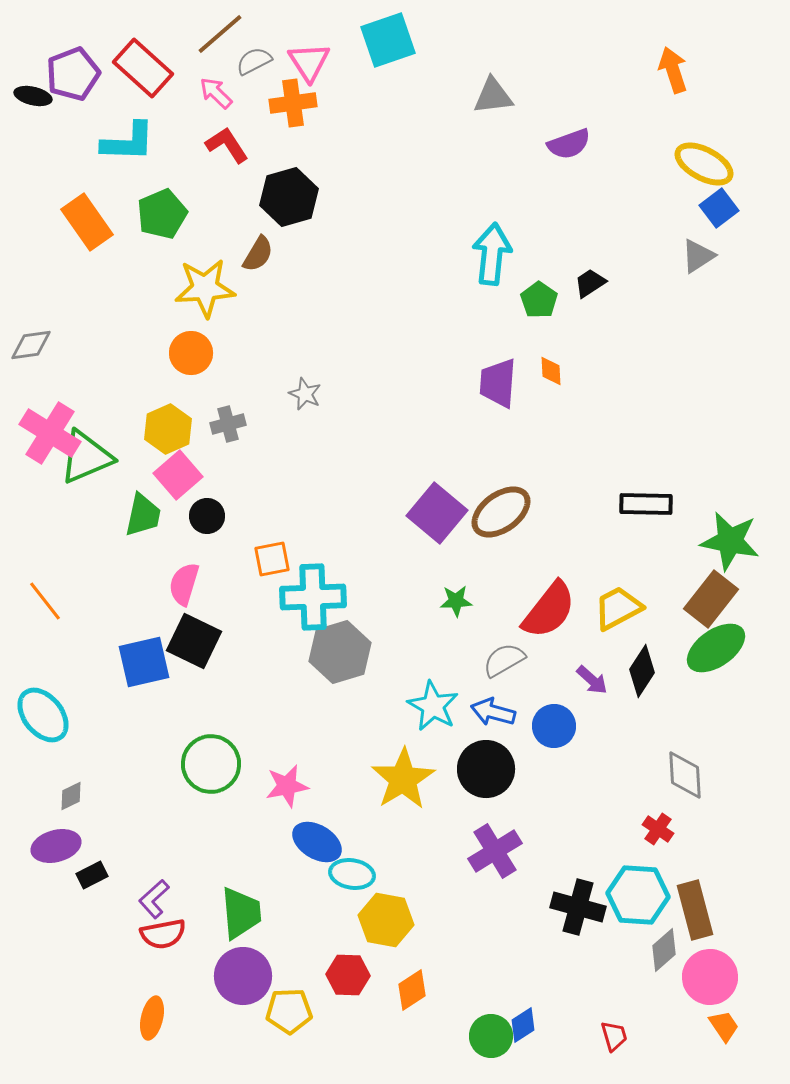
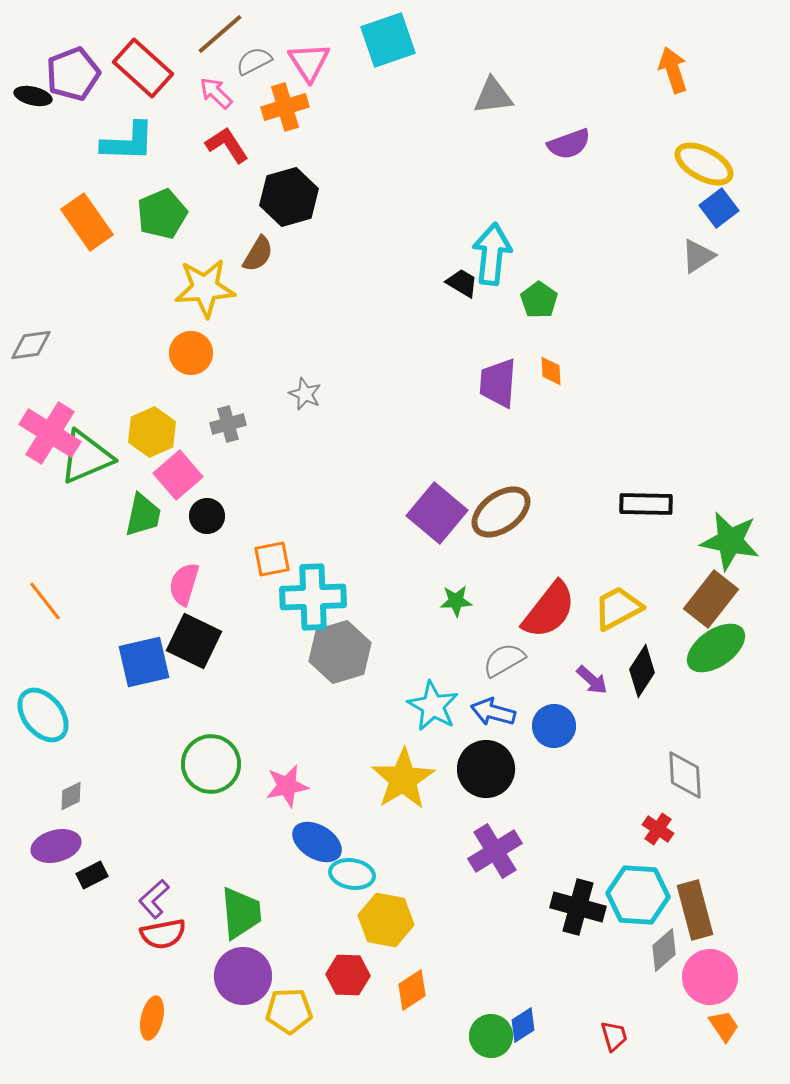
orange cross at (293, 103): moved 8 px left, 4 px down; rotated 9 degrees counterclockwise
black trapezoid at (590, 283): moved 128 px left; rotated 64 degrees clockwise
yellow hexagon at (168, 429): moved 16 px left, 3 px down
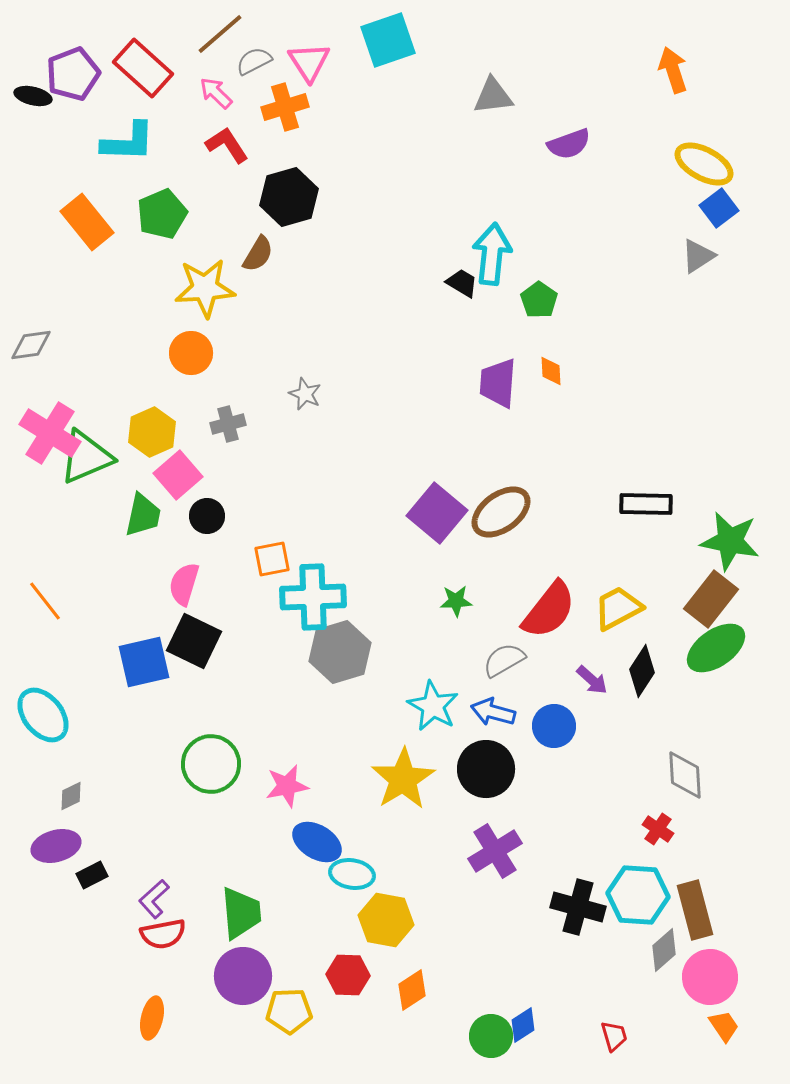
orange rectangle at (87, 222): rotated 4 degrees counterclockwise
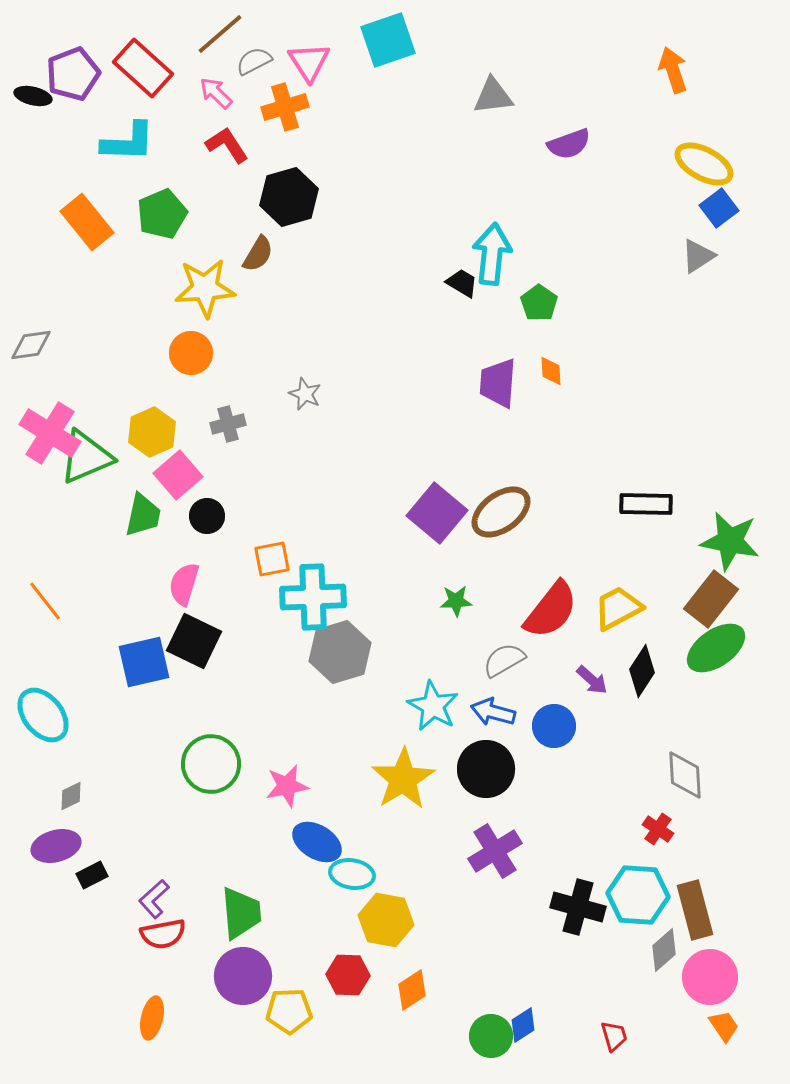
green pentagon at (539, 300): moved 3 px down
red semicircle at (549, 610): moved 2 px right
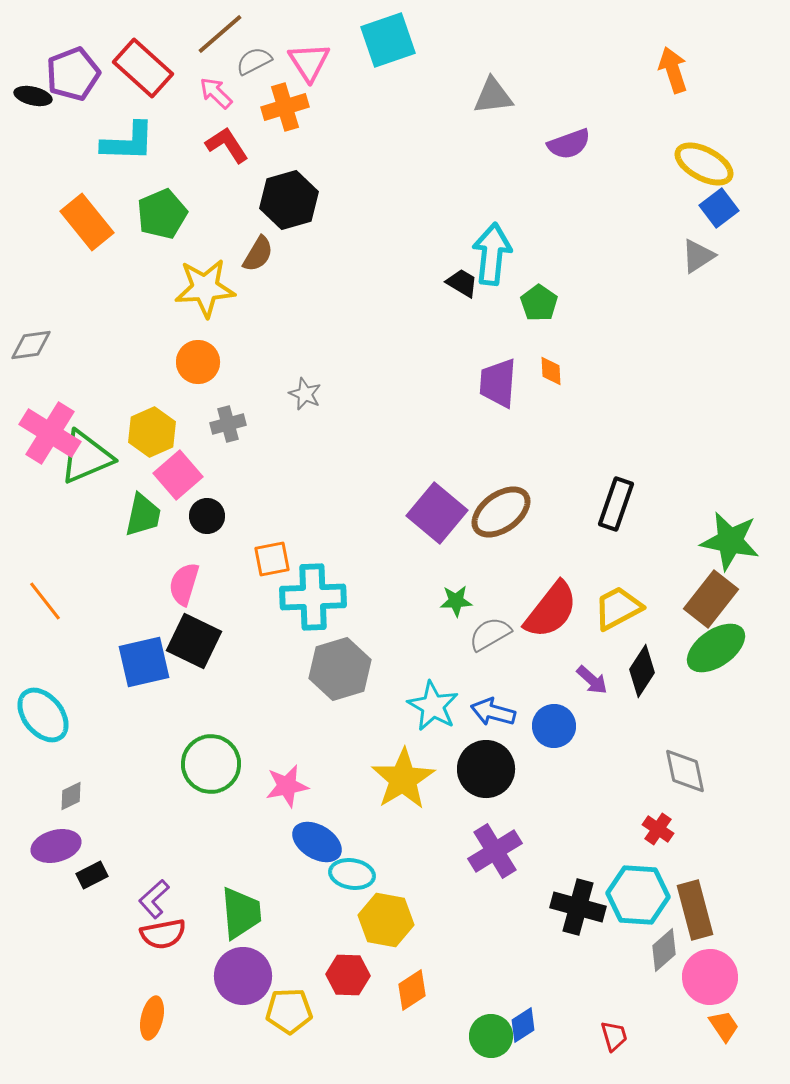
black hexagon at (289, 197): moved 3 px down
orange circle at (191, 353): moved 7 px right, 9 px down
black rectangle at (646, 504): moved 30 px left; rotated 72 degrees counterclockwise
gray hexagon at (340, 652): moved 17 px down
gray semicircle at (504, 660): moved 14 px left, 26 px up
gray diamond at (685, 775): moved 4 px up; rotated 9 degrees counterclockwise
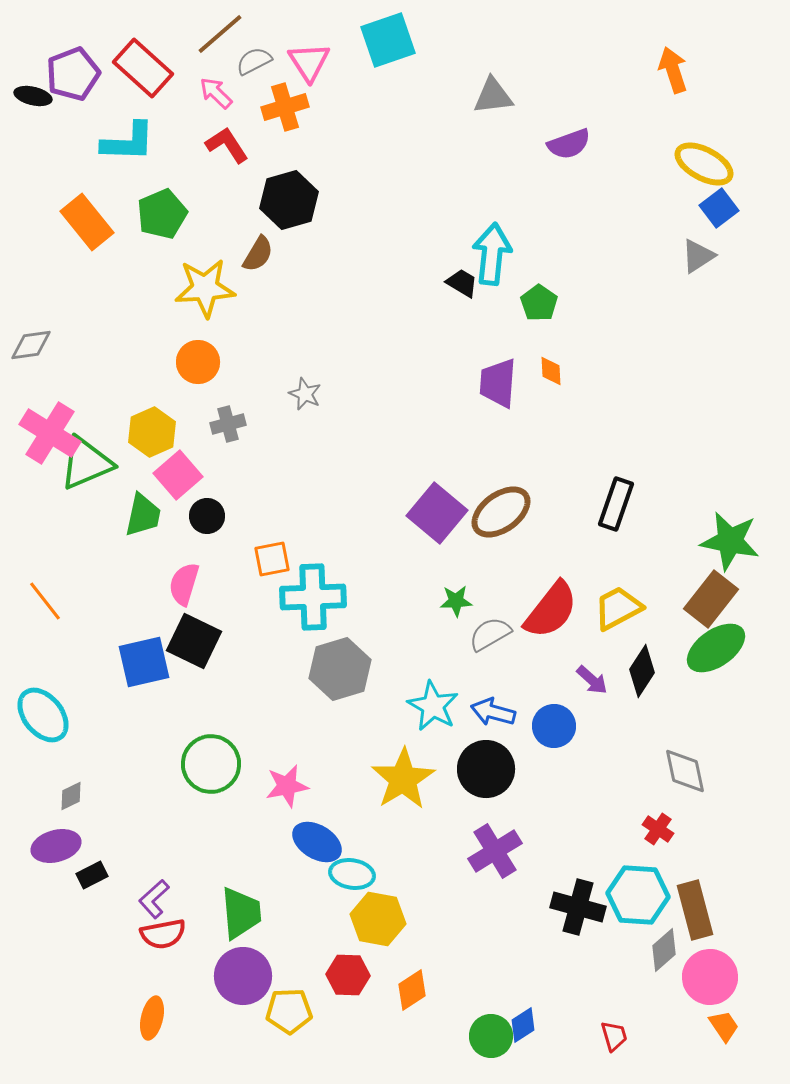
green triangle at (86, 457): moved 6 px down
yellow hexagon at (386, 920): moved 8 px left, 1 px up
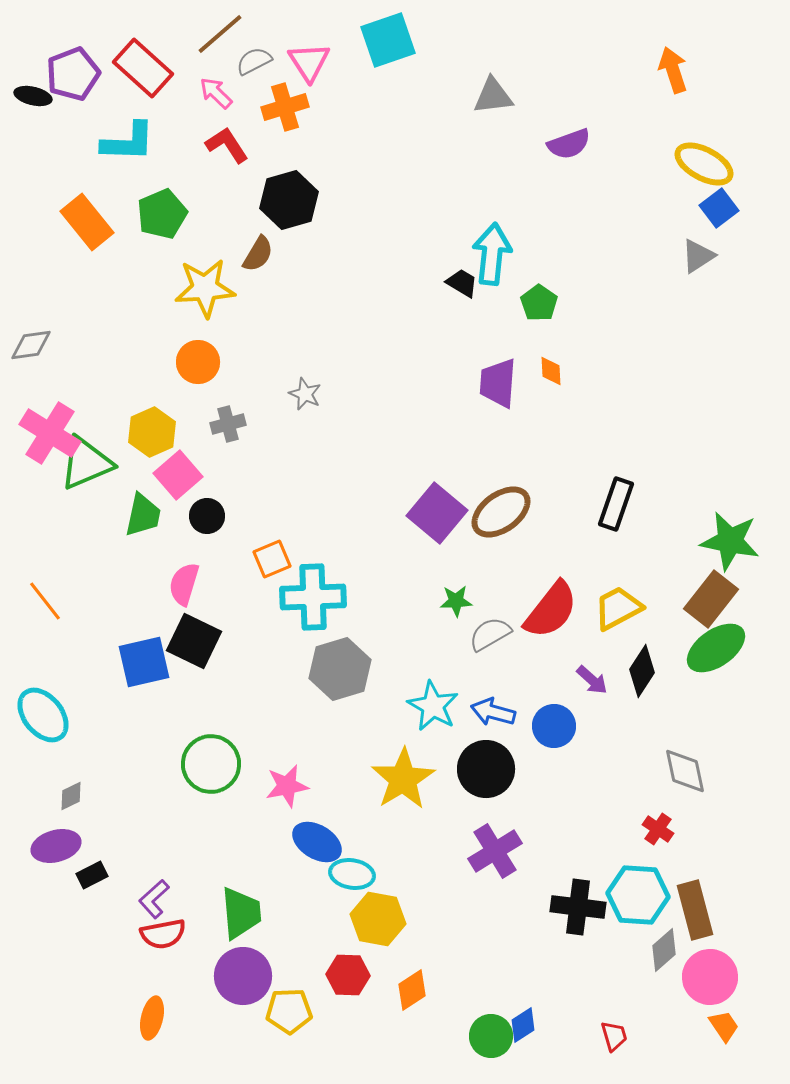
orange square at (272, 559): rotated 12 degrees counterclockwise
black cross at (578, 907): rotated 8 degrees counterclockwise
